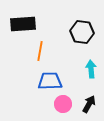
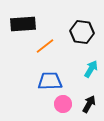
orange line: moved 5 px right, 5 px up; rotated 42 degrees clockwise
cyan arrow: rotated 36 degrees clockwise
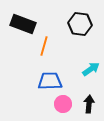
black rectangle: rotated 25 degrees clockwise
black hexagon: moved 2 px left, 8 px up
orange line: moved 1 px left; rotated 36 degrees counterclockwise
cyan arrow: rotated 24 degrees clockwise
black arrow: rotated 24 degrees counterclockwise
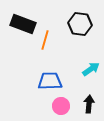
orange line: moved 1 px right, 6 px up
pink circle: moved 2 px left, 2 px down
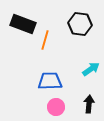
pink circle: moved 5 px left, 1 px down
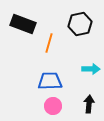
black hexagon: rotated 20 degrees counterclockwise
orange line: moved 4 px right, 3 px down
cyan arrow: rotated 36 degrees clockwise
pink circle: moved 3 px left, 1 px up
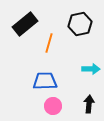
black rectangle: moved 2 px right; rotated 60 degrees counterclockwise
blue trapezoid: moved 5 px left
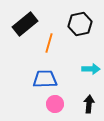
blue trapezoid: moved 2 px up
pink circle: moved 2 px right, 2 px up
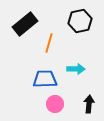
black hexagon: moved 3 px up
cyan arrow: moved 15 px left
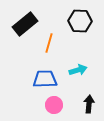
black hexagon: rotated 15 degrees clockwise
cyan arrow: moved 2 px right, 1 px down; rotated 18 degrees counterclockwise
pink circle: moved 1 px left, 1 px down
